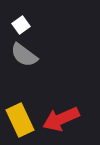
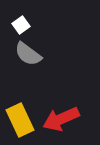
gray semicircle: moved 4 px right, 1 px up
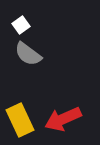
red arrow: moved 2 px right
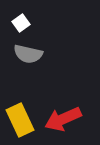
white square: moved 2 px up
gray semicircle: rotated 24 degrees counterclockwise
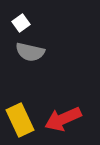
gray semicircle: moved 2 px right, 2 px up
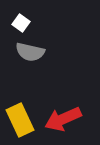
white square: rotated 18 degrees counterclockwise
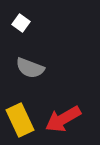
gray semicircle: moved 16 px down; rotated 8 degrees clockwise
red arrow: rotated 6 degrees counterclockwise
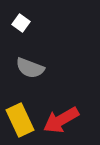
red arrow: moved 2 px left, 1 px down
